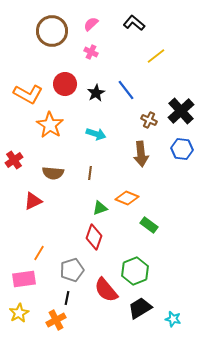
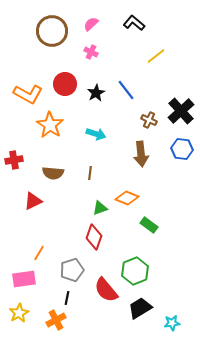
red cross: rotated 24 degrees clockwise
cyan star: moved 1 px left, 4 px down; rotated 21 degrees counterclockwise
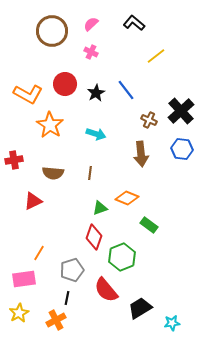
green hexagon: moved 13 px left, 14 px up
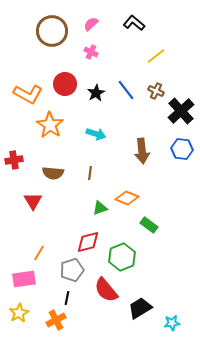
brown cross: moved 7 px right, 29 px up
brown arrow: moved 1 px right, 3 px up
red triangle: rotated 36 degrees counterclockwise
red diamond: moved 6 px left, 5 px down; rotated 55 degrees clockwise
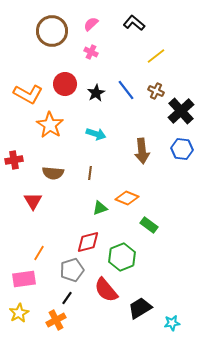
black line: rotated 24 degrees clockwise
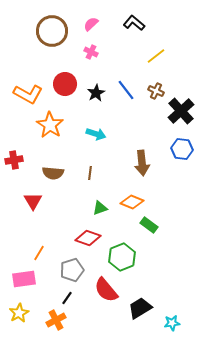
brown arrow: moved 12 px down
orange diamond: moved 5 px right, 4 px down
red diamond: moved 4 px up; rotated 35 degrees clockwise
